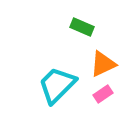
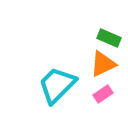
green rectangle: moved 27 px right, 11 px down
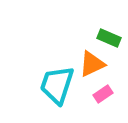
orange triangle: moved 11 px left
cyan trapezoid: rotated 27 degrees counterclockwise
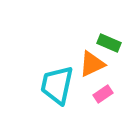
green rectangle: moved 5 px down
cyan trapezoid: rotated 6 degrees counterclockwise
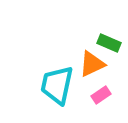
pink rectangle: moved 2 px left, 1 px down
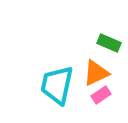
orange triangle: moved 4 px right, 9 px down
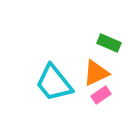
cyan trapezoid: moved 3 px left, 2 px up; rotated 51 degrees counterclockwise
